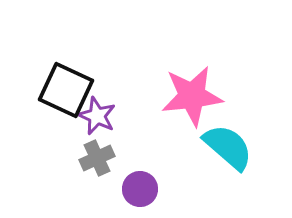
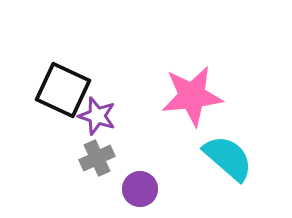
black square: moved 3 px left
purple star: rotated 6 degrees counterclockwise
cyan semicircle: moved 11 px down
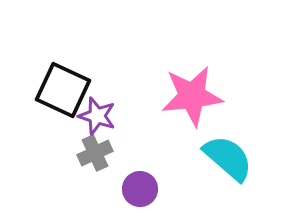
gray cross: moved 2 px left, 5 px up
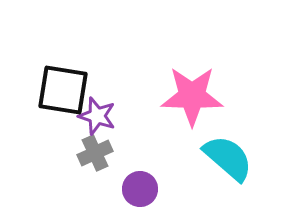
black square: rotated 16 degrees counterclockwise
pink star: rotated 8 degrees clockwise
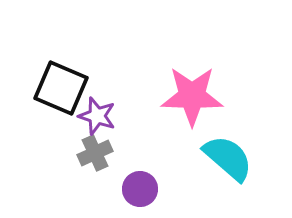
black square: moved 2 px left, 2 px up; rotated 14 degrees clockwise
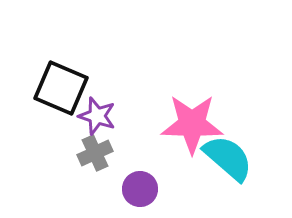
pink star: moved 28 px down
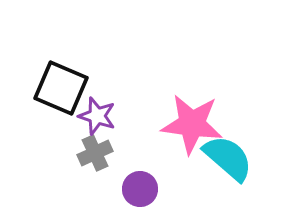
pink star: rotated 6 degrees clockwise
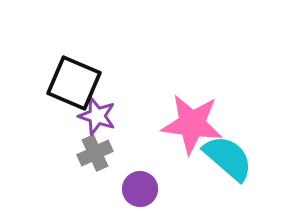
black square: moved 13 px right, 5 px up
